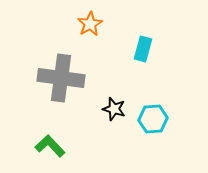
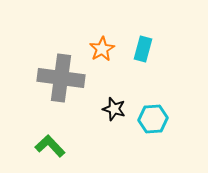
orange star: moved 12 px right, 25 px down
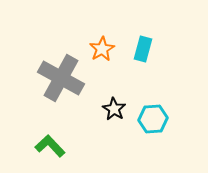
gray cross: rotated 21 degrees clockwise
black star: rotated 15 degrees clockwise
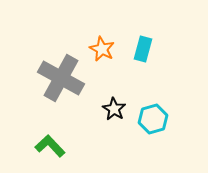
orange star: rotated 15 degrees counterclockwise
cyan hexagon: rotated 12 degrees counterclockwise
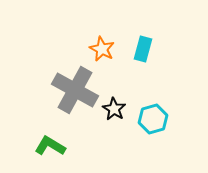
gray cross: moved 14 px right, 12 px down
green L-shape: rotated 16 degrees counterclockwise
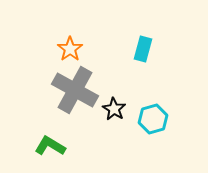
orange star: moved 32 px left; rotated 10 degrees clockwise
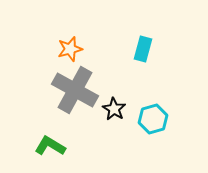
orange star: rotated 20 degrees clockwise
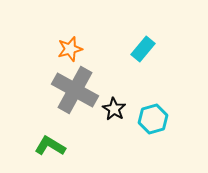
cyan rectangle: rotated 25 degrees clockwise
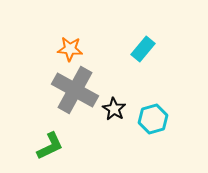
orange star: rotated 20 degrees clockwise
green L-shape: rotated 124 degrees clockwise
